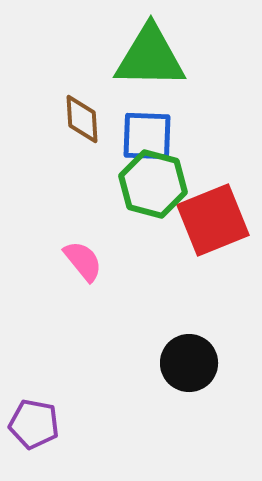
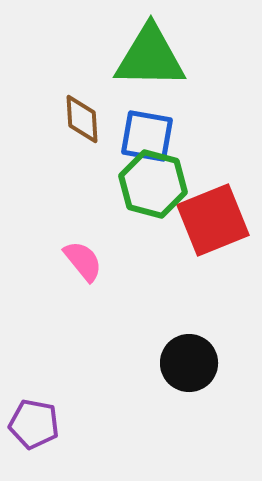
blue square: rotated 8 degrees clockwise
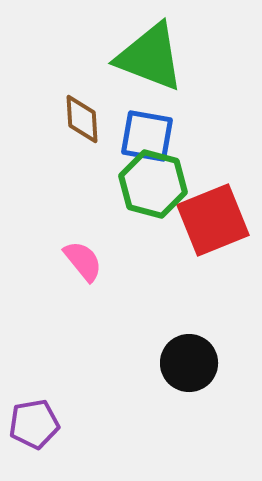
green triangle: rotated 20 degrees clockwise
purple pentagon: rotated 21 degrees counterclockwise
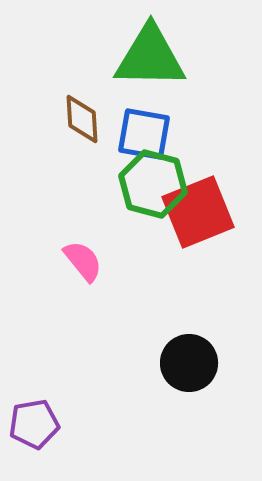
green triangle: rotated 20 degrees counterclockwise
blue square: moved 3 px left, 2 px up
red square: moved 15 px left, 8 px up
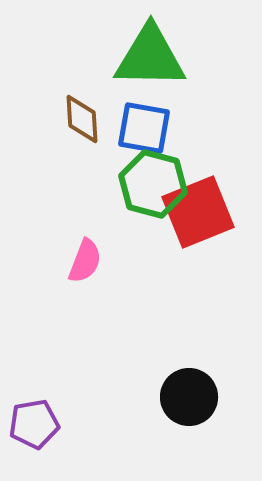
blue square: moved 6 px up
pink semicircle: moved 2 px right; rotated 60 degrees clockwise
black circle: moved 34 px down
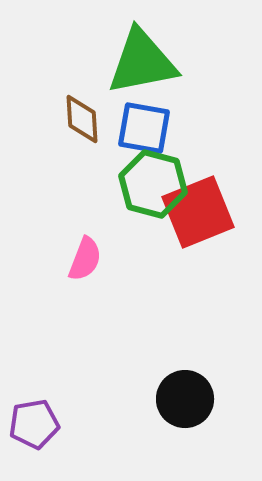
green triangle: moved 8 px left, 5 px down; rotated 12 degrees counterclockwise
pink semicircle: moved 2 px up
black circle: moved 4 px left, 2 px down
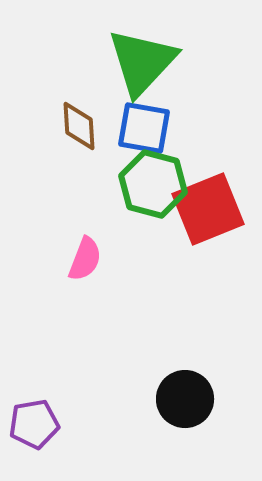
green triangle: rotated 36 degrees counterclockwise
brown diamond: moved 3 px left, 7 px down
red square: moved 10 px right, 3 px up
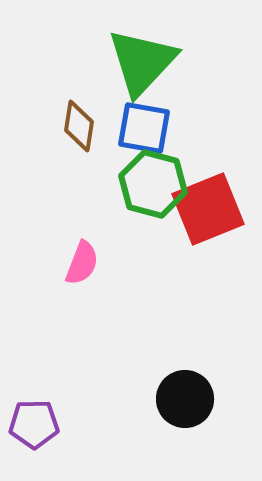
brown diamond: rotated 12 degrees clockwise
pink semicircle: moved 3 px left, 4 px down
purple pentagon: rotated 9 degrees clockwise
